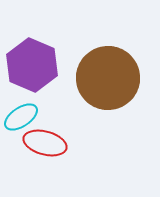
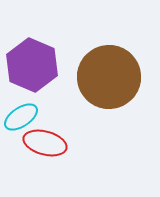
brown circle: moved 1 px right, 1 px up
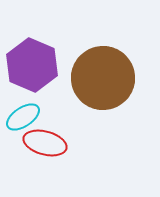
brown circle: moved 6 px left, 1 px down
cyan ellipse: moved 2 px right
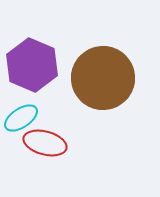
cyan ellipse: moved 2 px left, 1 px down
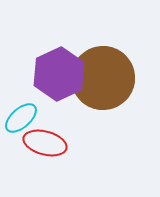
purple hexagon: moved 27 px right, 9 px down; rotated 12 degrees clockwise
cyan ellipse: rotated 8 degrees counterclockwise
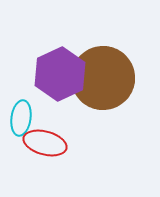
purple hexagon: moved 1 px right
cyan ellipse: rotated 40 degrees counterclockwise
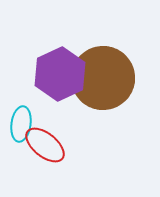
cyan ellipse: moved 6 px down
red ellipse: moved 2 px down; rotated 24 degrees clockwise
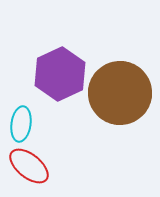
brown circle: moved 17 px right, 15 px down
red ellipse: moved 16 px left, 21 px down
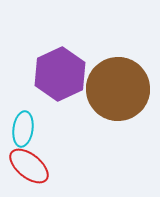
brown circle: moved 2 px left, 4 px up
cyan ellipse: moved 2 px right, 5 px down
